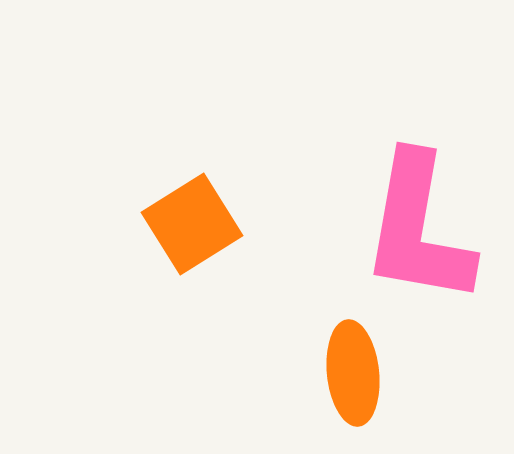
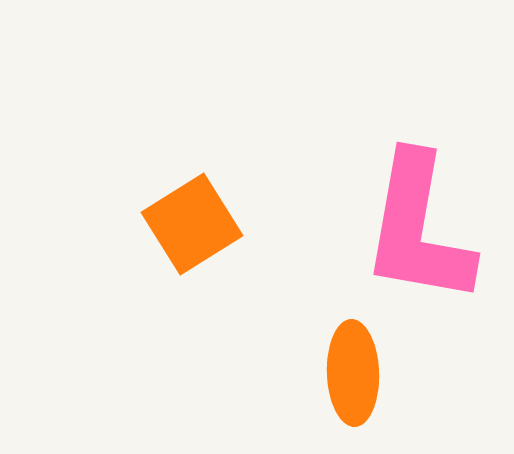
orange ellipse: rotated 4 degrees clockwise
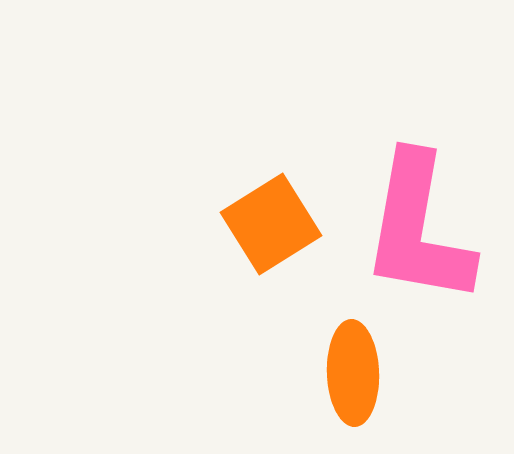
orange square: moved 79 px right
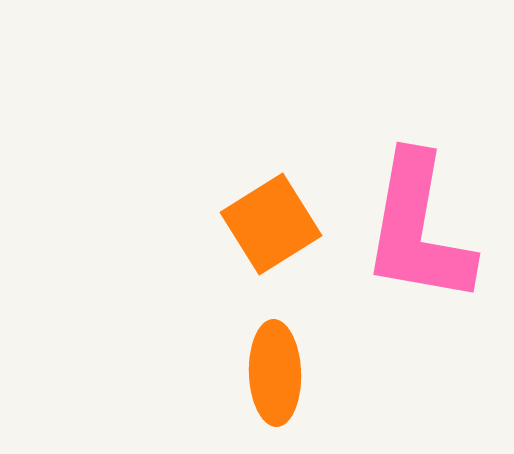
orange ellipse: moved 78 px left
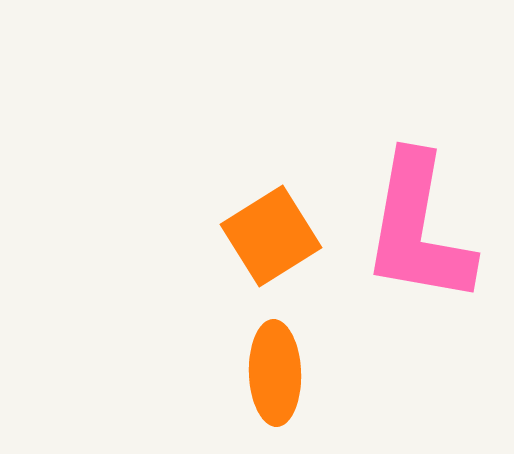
orange square: moved 12 px down
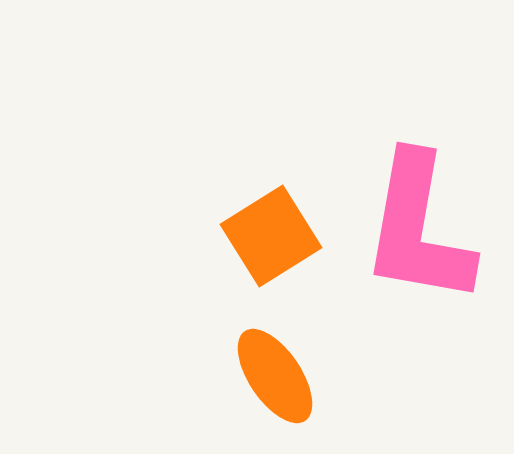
orange ellipse: moved 3 px down; rotated 32 degrees counterclockwise
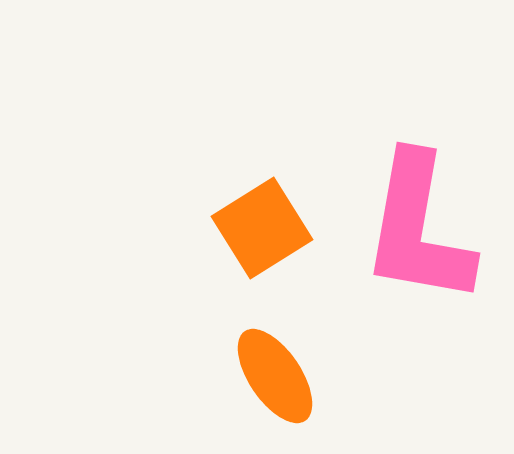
orange square: moved 9 px left, 8 px up
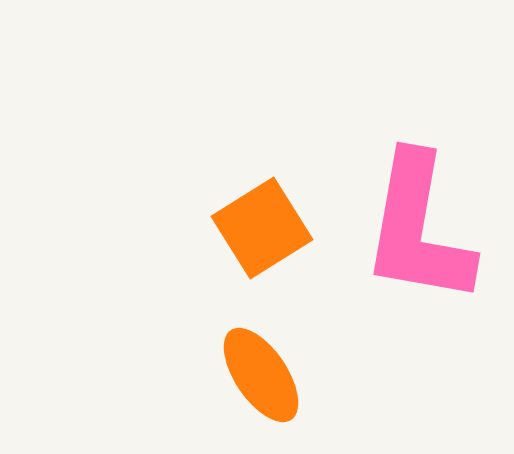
orange ellipse: moved 14 px left, 1 px up
